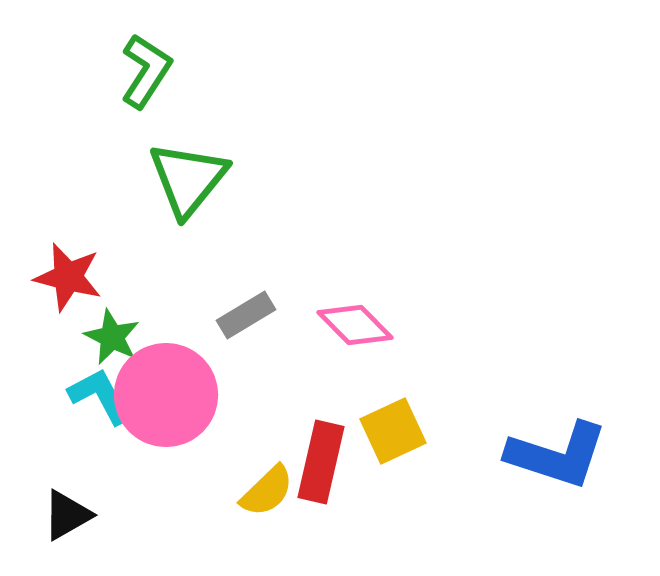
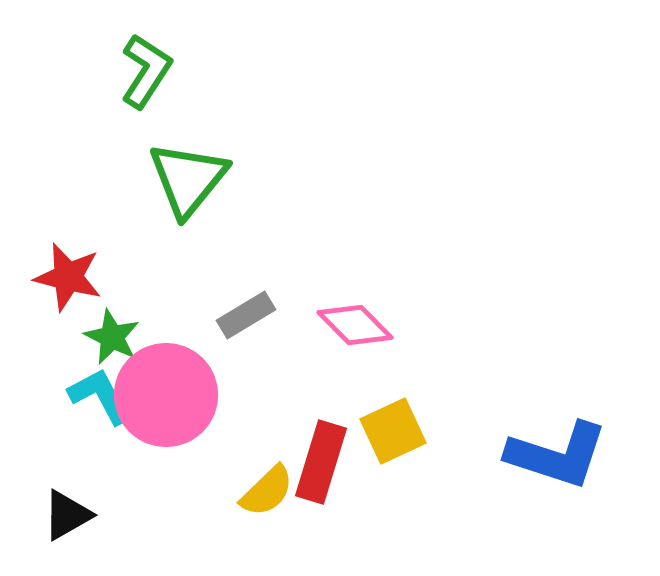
red rectangle: rotated 4 degrees clockwise
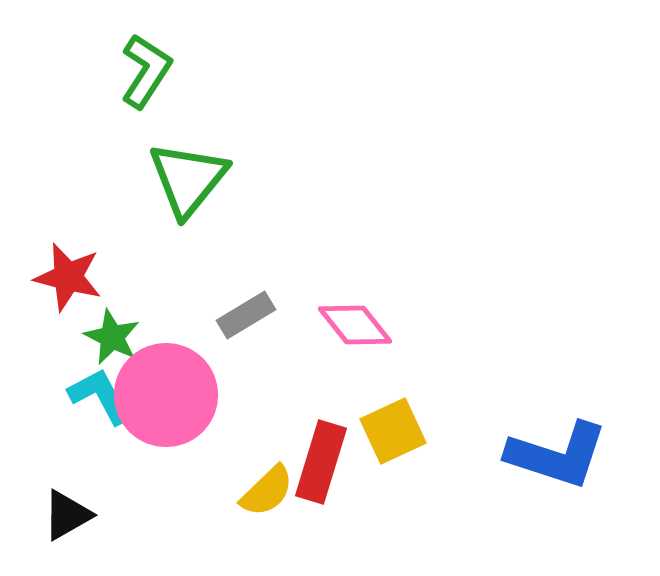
pink diamond: rotated 6 degrees clockwise
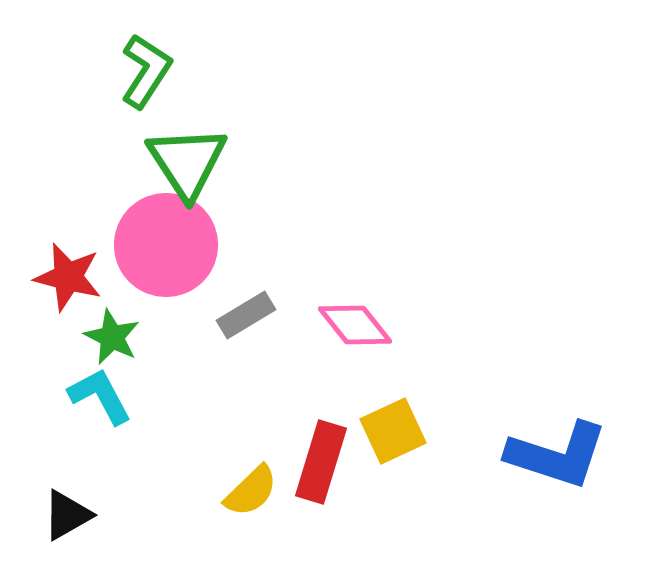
green triangle: moved 1 px left, 17 px up; rotated 12 degrees counterclockwise
pink circle: moved 150 px up
yellow semicircle: moved 16 px left
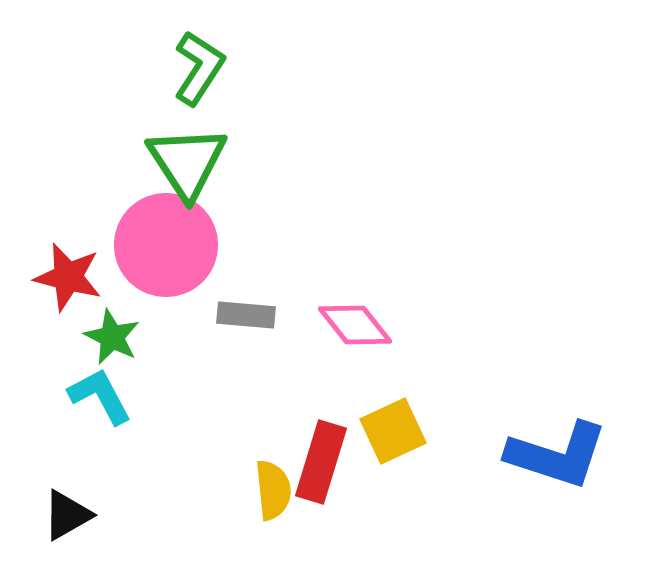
green L-shape: moved 53 px right, 3 px up
gray rectangle: rotated 36 degrees clockwise
yellow semicircle: moved 22 px right, 1 px up; rotated 52 degrees counterclockwise
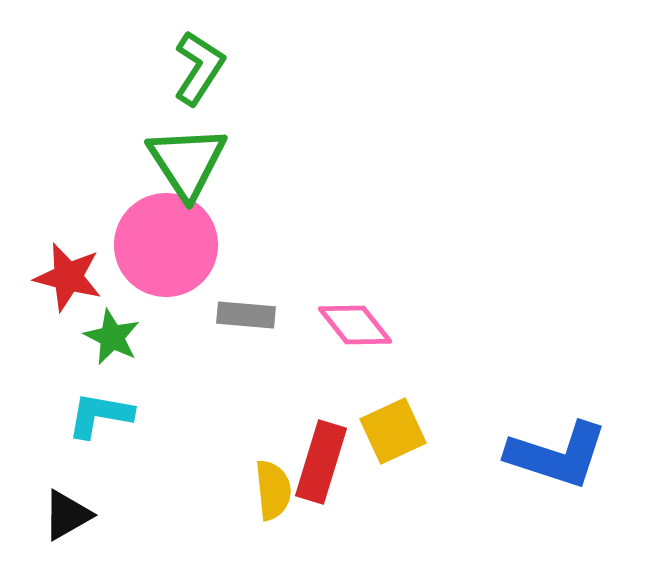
cyan L-shape: moved 19 px down; rotated 52 degrees counterclockwise
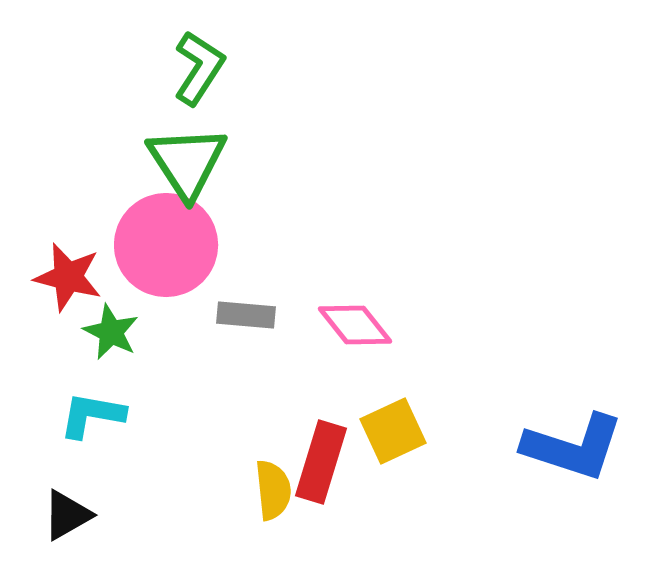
green star: moved 1 px left, 5 px up
cyan L-shape: moved 8 px left
blue L-shape: moved 16 px right, 8 px up
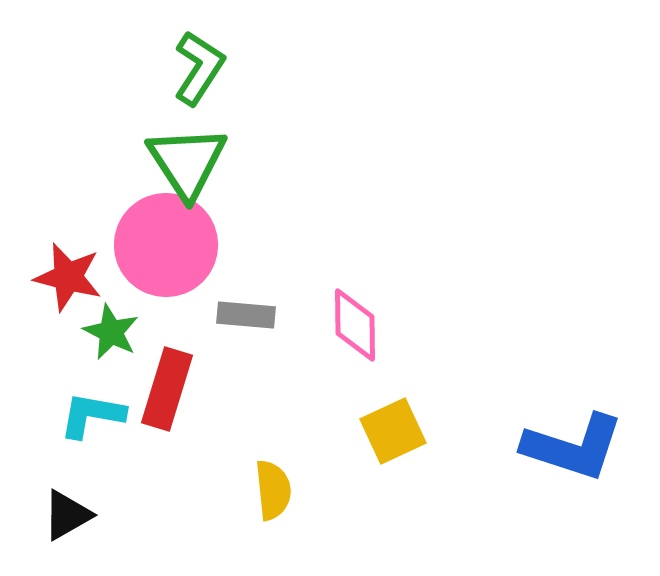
pink diamond: rotated 38 degrees clockwise
red rectangle: moved 154 px left, 73 px up
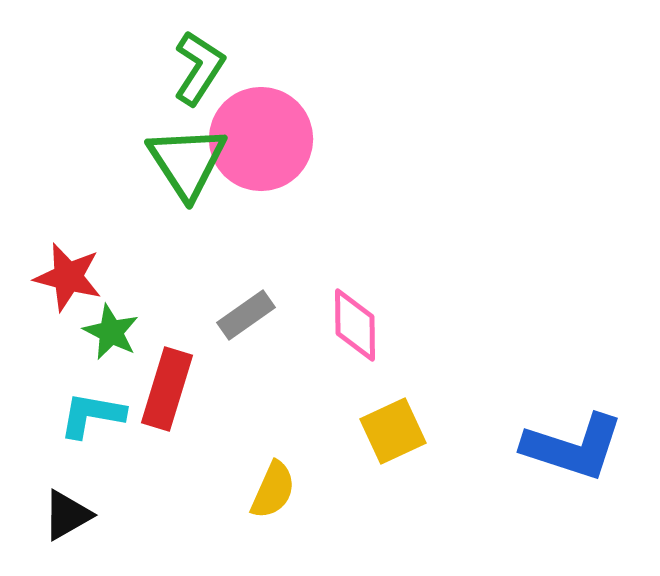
pink circle: moved 95 px right, 106 px up
gray rectangle: rotated 40 degrees counterclockwise
yellow semicircle: rotated 30 degrees clockwise
